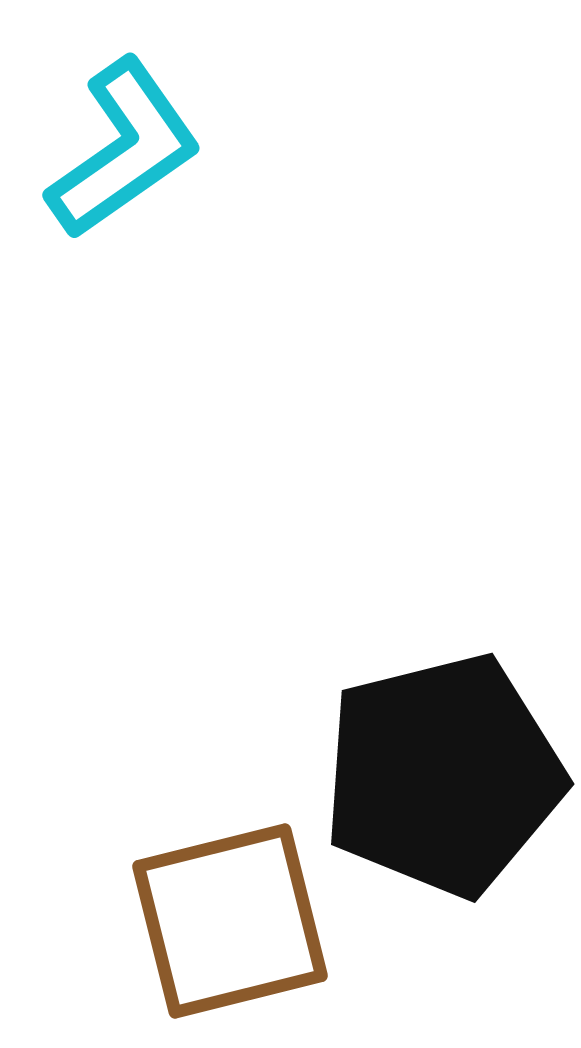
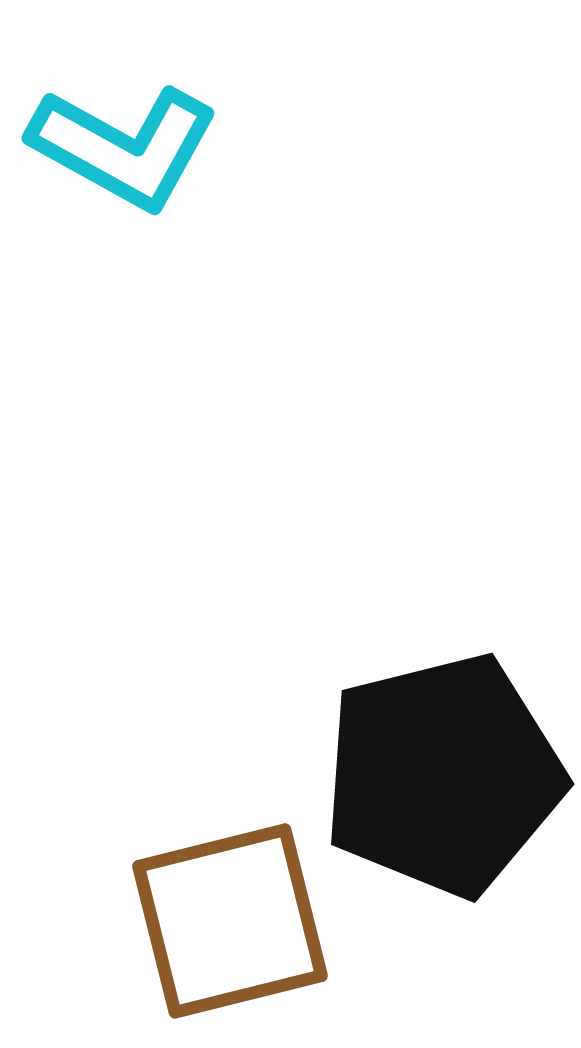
cyan L-shape: moved 2 px up; rotated 64 degrees clockwise
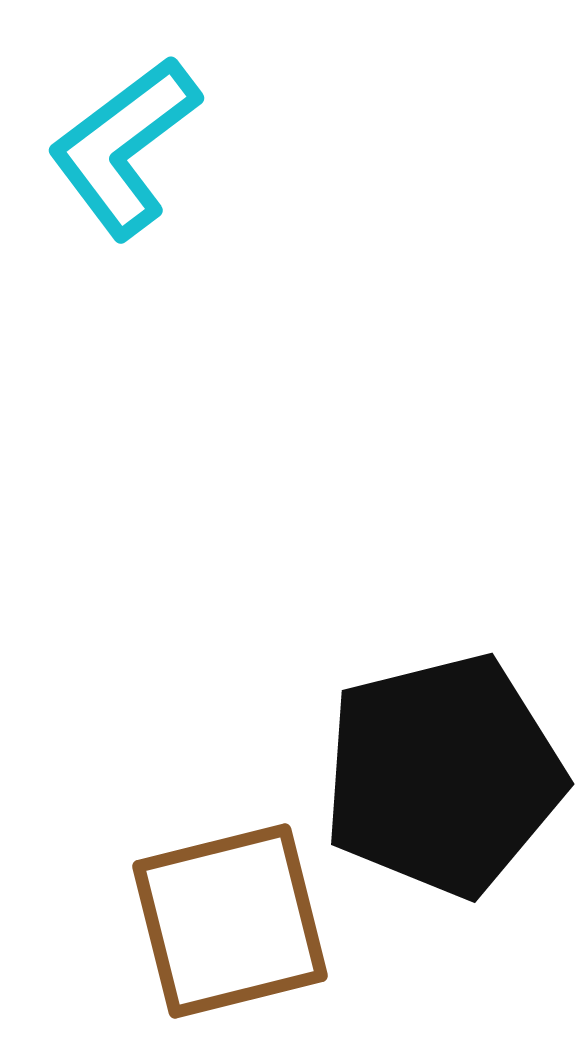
cyan L-shape: rotated 114 degrees clockwise
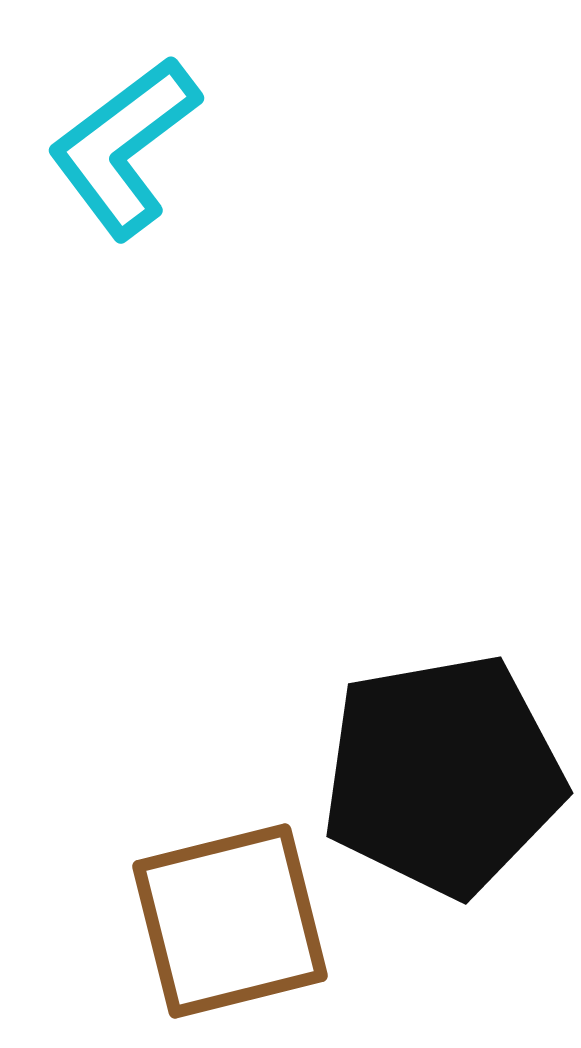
black pentagon: rotated 4 degrees clockwise
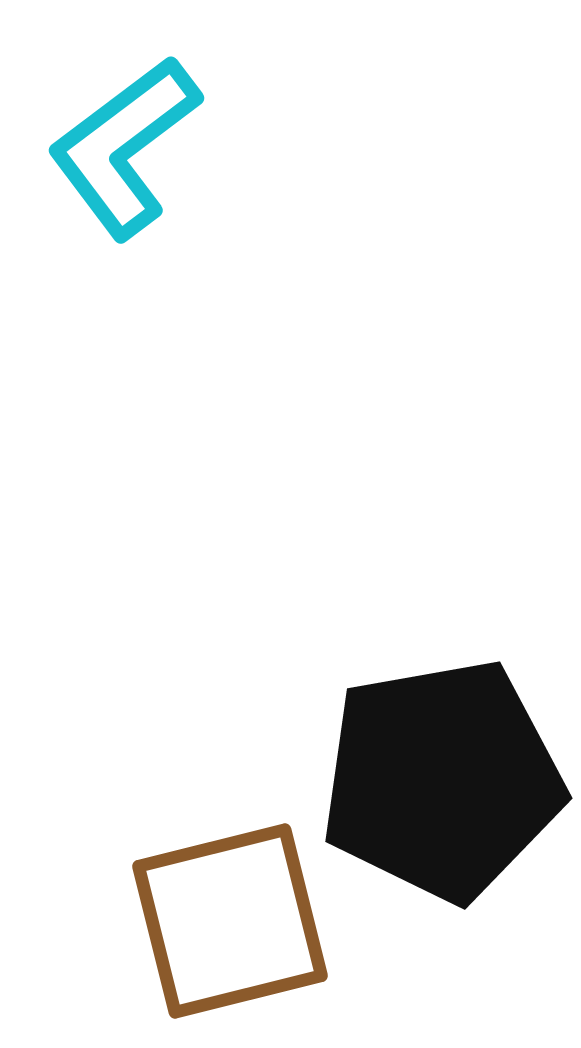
black pentagon: moved 1 px left, 5 px down
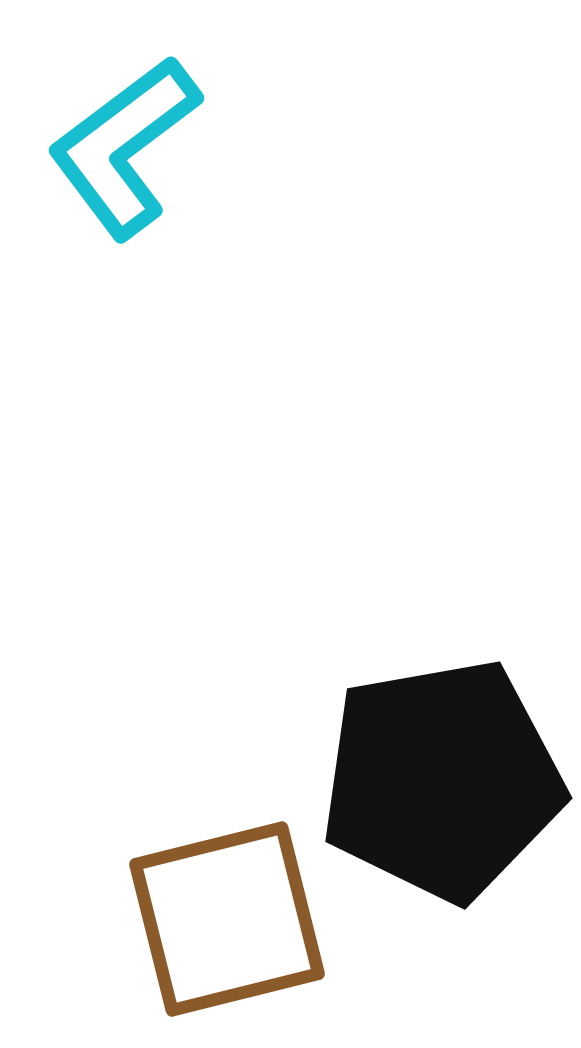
brown square: moved 3 px left, 2 px up
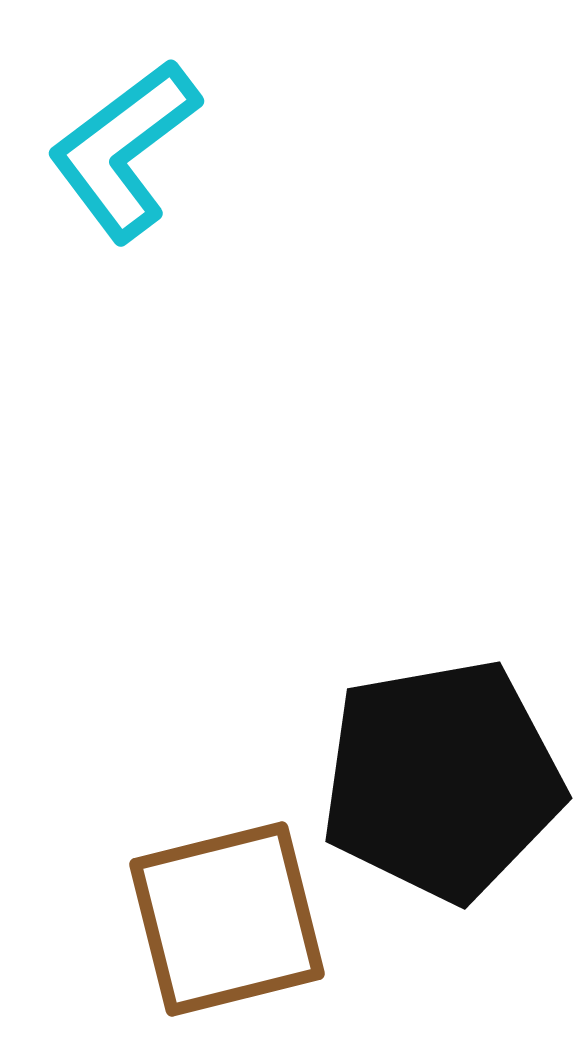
cyan L-shape: moved 3 px down
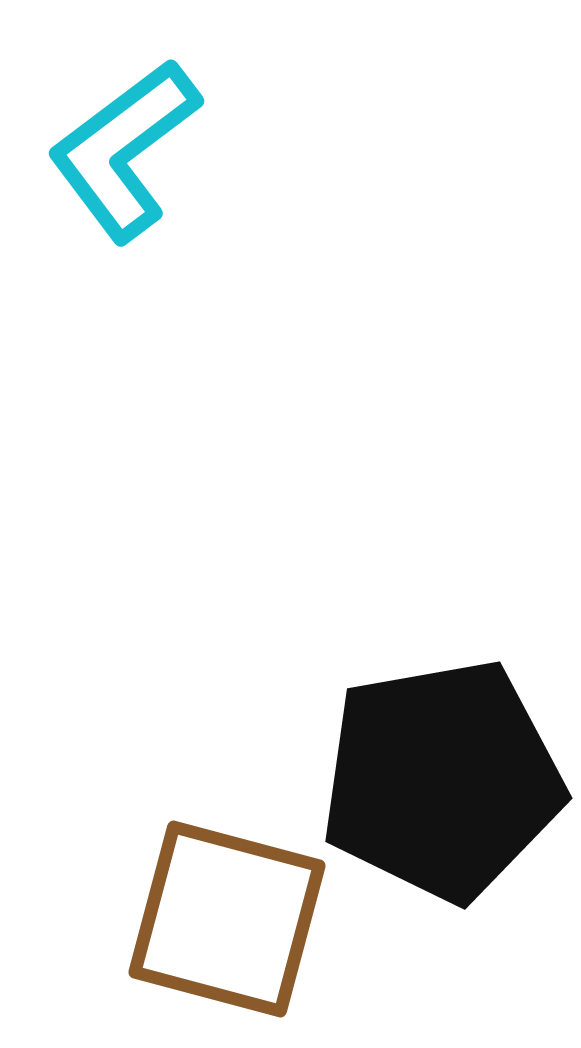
brown square: rotated 29 degrees clockwise
